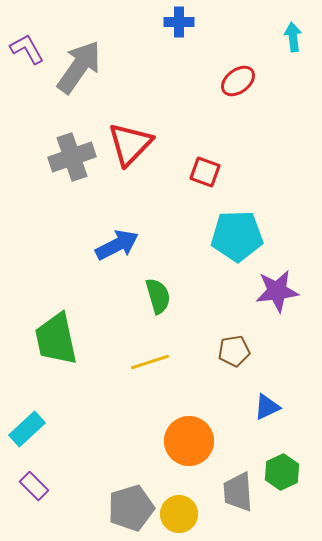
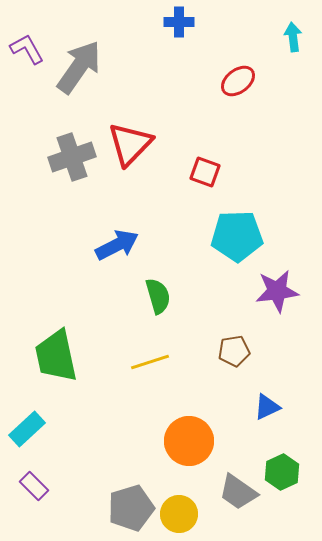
green trapezoid: moved 17 px down
gray trapezoid: rotated 51 degrees counterclockwise
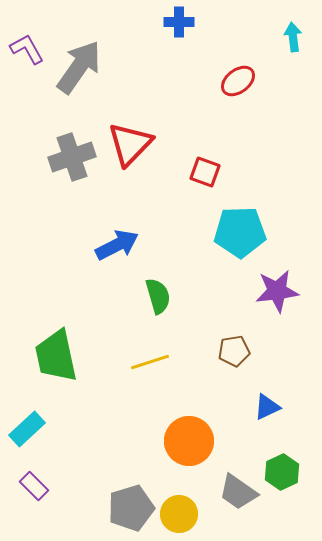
cyan pentagon: moved 3 px right, 4 px up
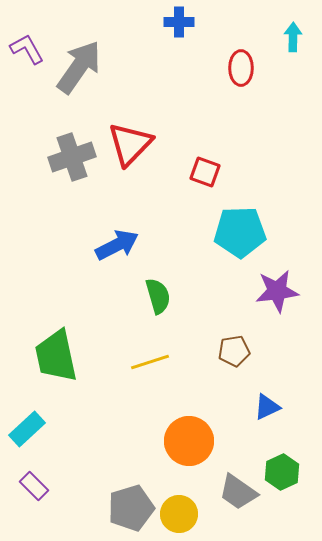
cyan arrow: rotated 8 degrees clockwise
red ellipse: moved 3 px right, 13 px up; rotated 52 degrees counterclockwise
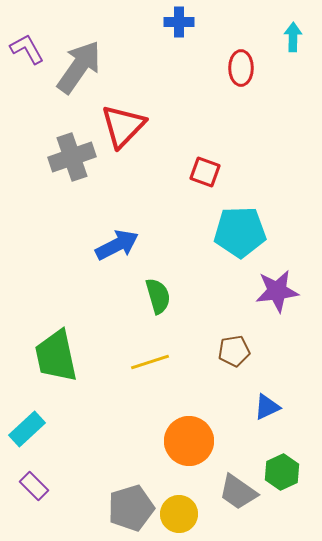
red triangle: moved 7 px left, 18 px up
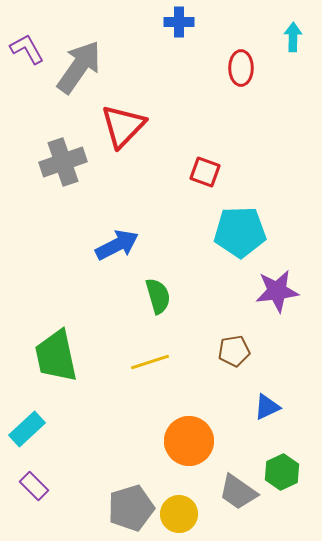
gray cross: moved 9 px left, 5 px down
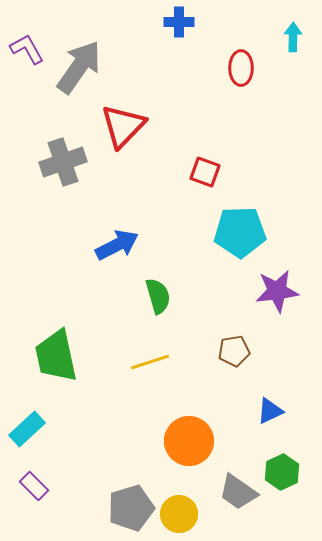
blue triangle: moved 3 px right, 4 px down
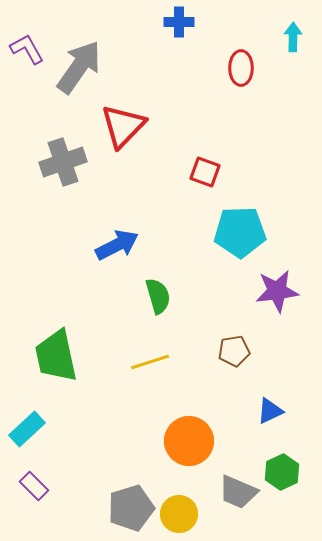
gray trapezoid: rotated 12 degrees counterclockwise
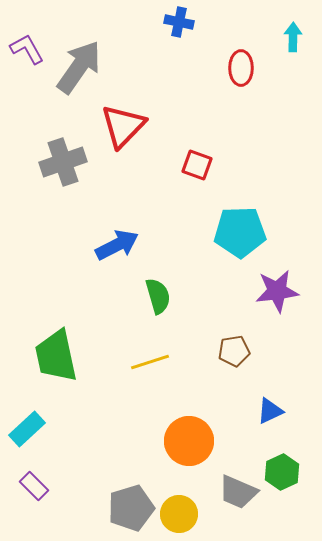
blue cross: rotated 12 degrees clockwise
red square: moved 8 px left, 7 px up
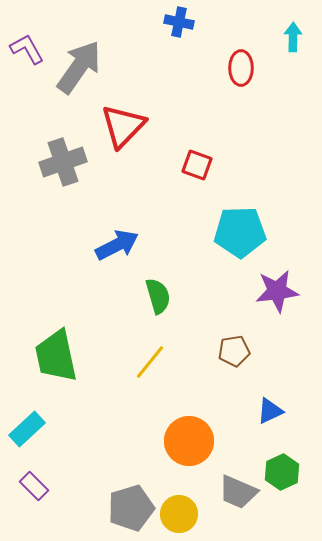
yellow line: rotated 33 degrees counterclockwise
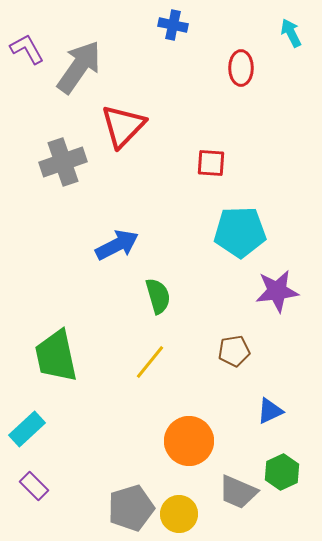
blue cross: moved 6 px left, 3 px down
cyan arrow: moved 2 px left, 4 px up; rotated 28 degrees counterclockwise
red square: moved 14 px right, 2 px up; rotated 16 degrees counterclockwise
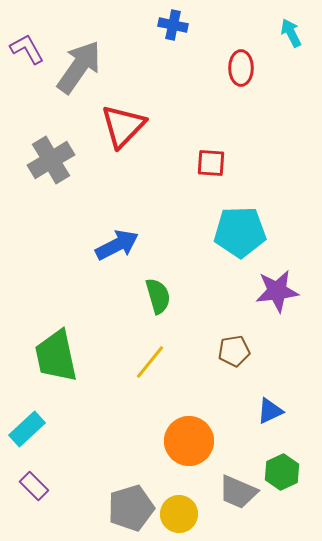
gray cross: moved 12 px left, 2 px up; rotated 12 degrees counterclockwise
